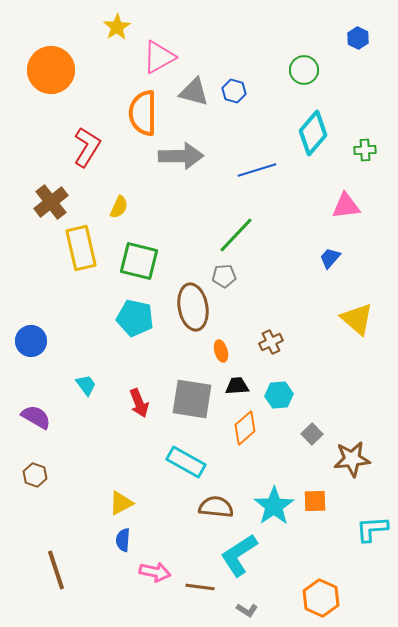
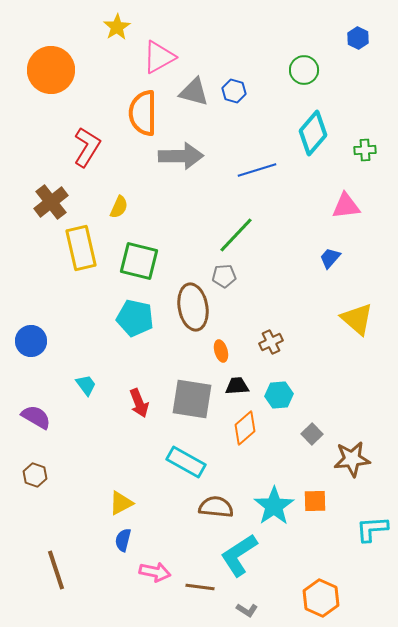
blue semicircle at (123, 540): rotated 10 degrees clockwise
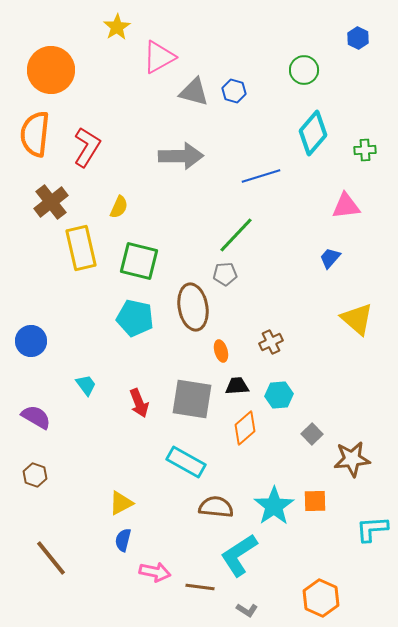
orange semicircle at (143, 113): moved 108 px left, 21 px down; rotated 6 degrees clockwise
blue line at (257, 170): moved 4 px right, 6 px down
gray pentagon at (224, 276): moved 1 px right, 2 px up
brown line at (56, 570): moved 5 px left, 12 px up; rotated 21 degrees counterclockwise
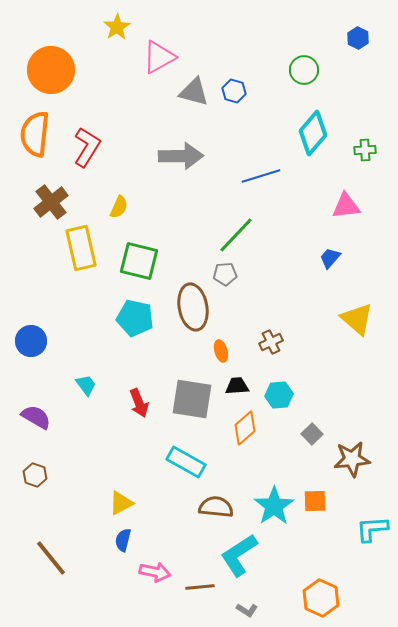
brown line at (200, 587): rotated 12 degrees counterclockwise
